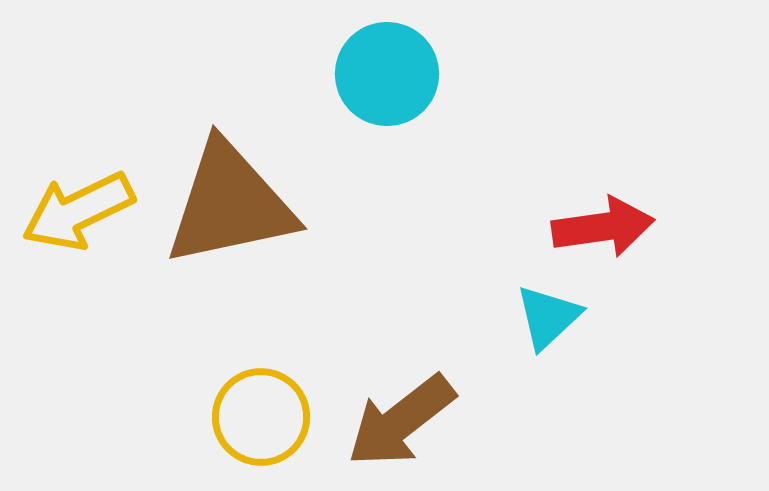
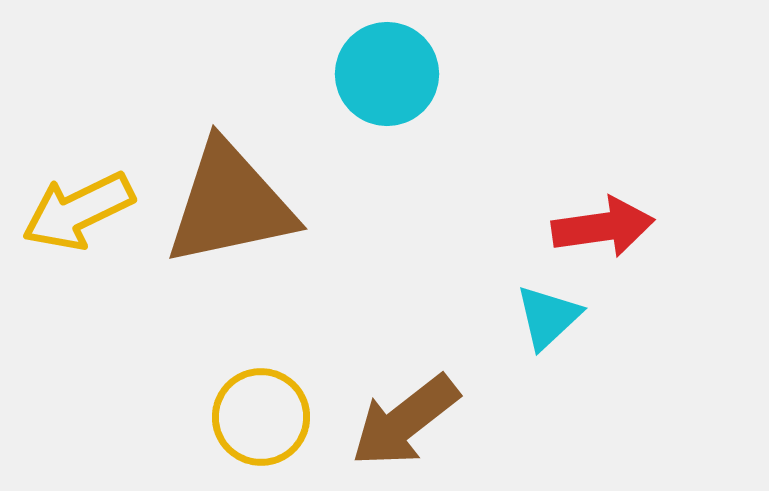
brown arrow: moved 4 px right
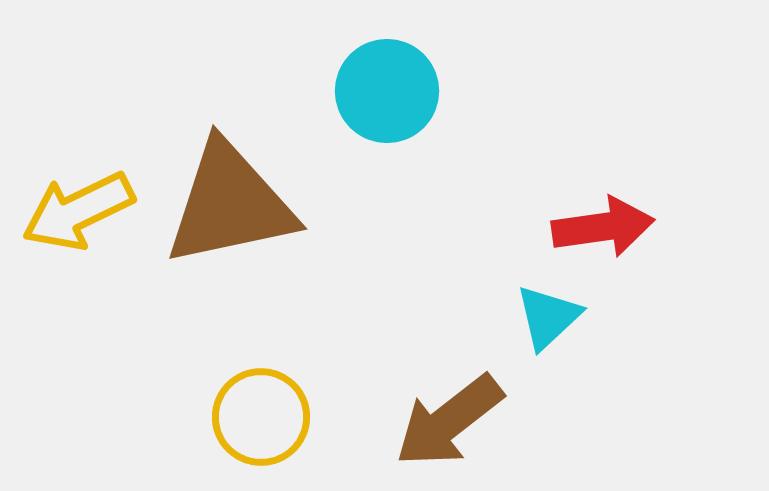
cyan circle: moved 17 px down
brown arrow: moved 44 px right
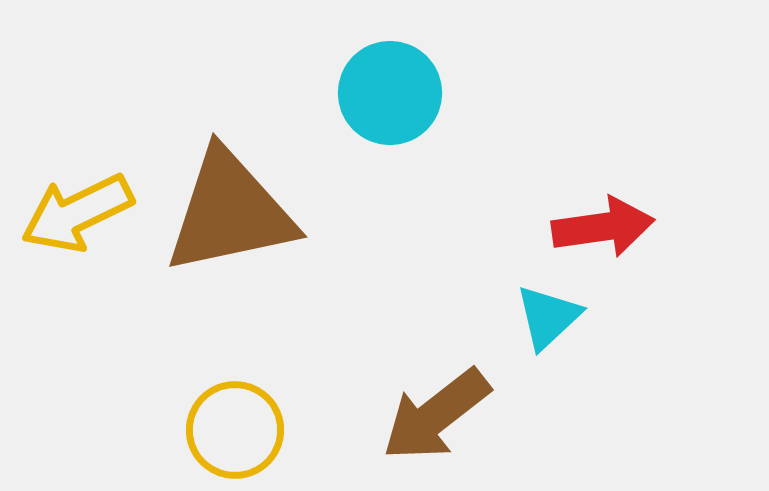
cyan circle: moved 3 px right, 2 px down
brown triangle: moved 8 px down
yellow arrow: moved 1 px left, 2 px down
yellow circle: moved 26 px left, 13 px down
brown arrow: moved 13 px left, 6 px up
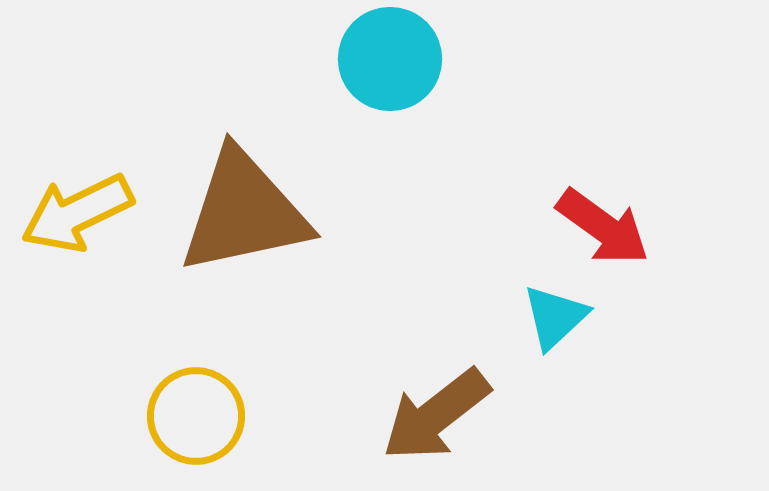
cyan circle: moved 34 px up
brown triangle: moved 14 px right
red arrow: rotated 44 degrees clockwise
cyan triangle: moved 7 px right
yellow circle: moved 39 px left, 14 px up
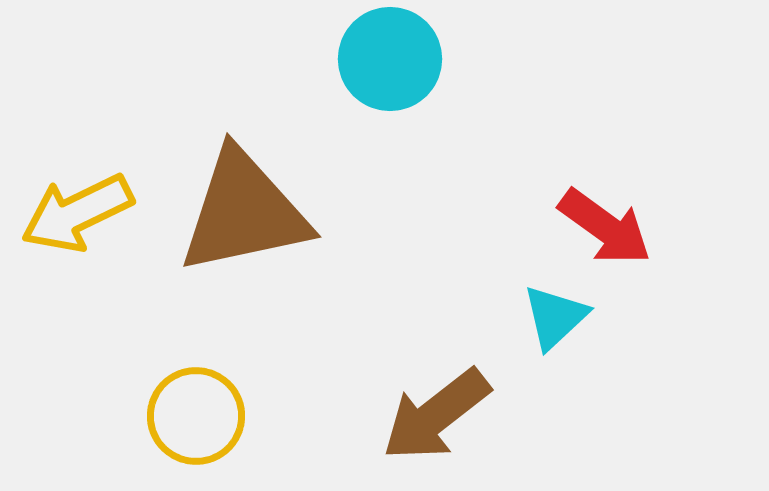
red arrow: moved 2 px right
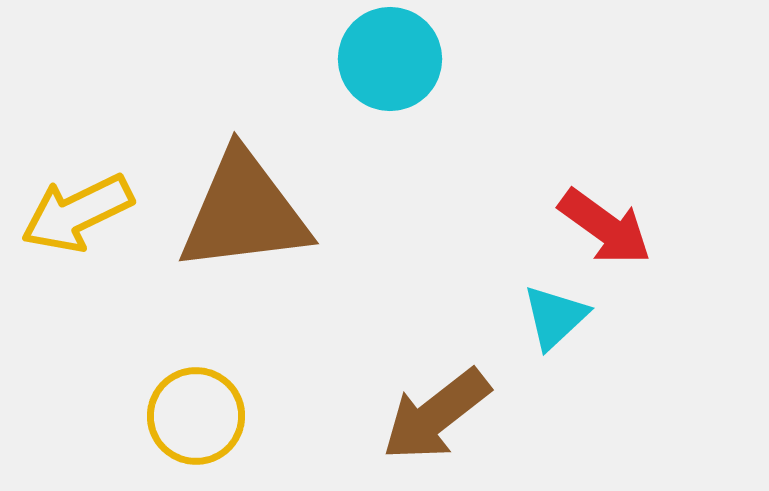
brown triangle: rotated 5 degrees clockwise
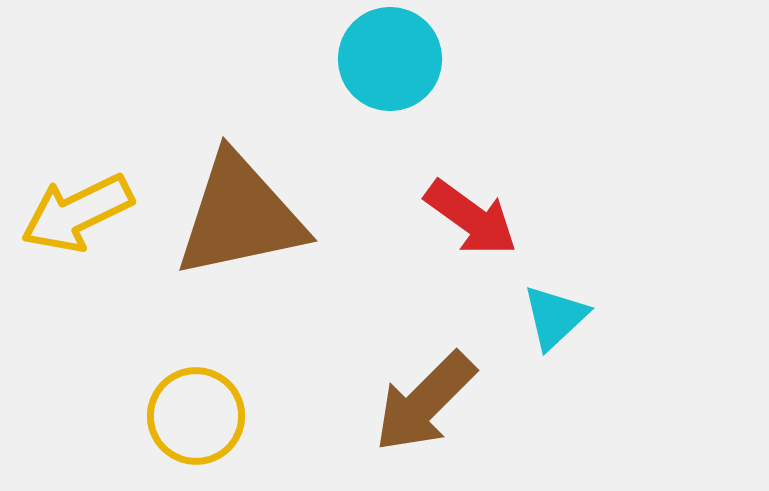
brown triangle: moved 4 px left, 4 px down; rotated 5 degrees counterclockwise
red arrow: moved 134 px left, 9 px up
brown arrow: moved 11 px left, 13 px up; rotated 7 degrees counterclockwise
